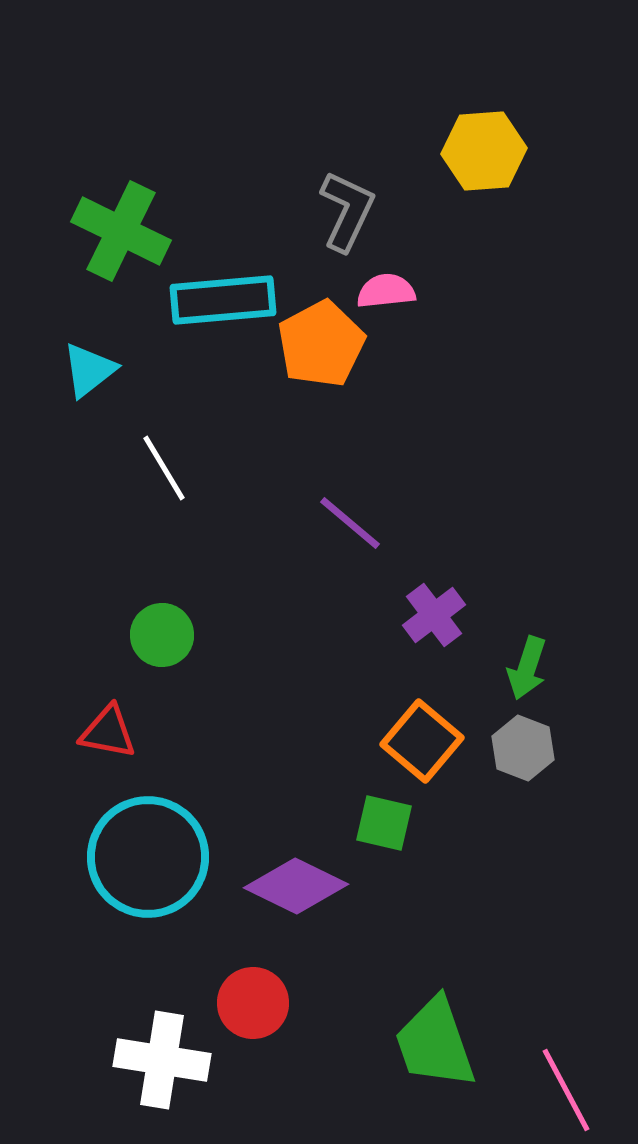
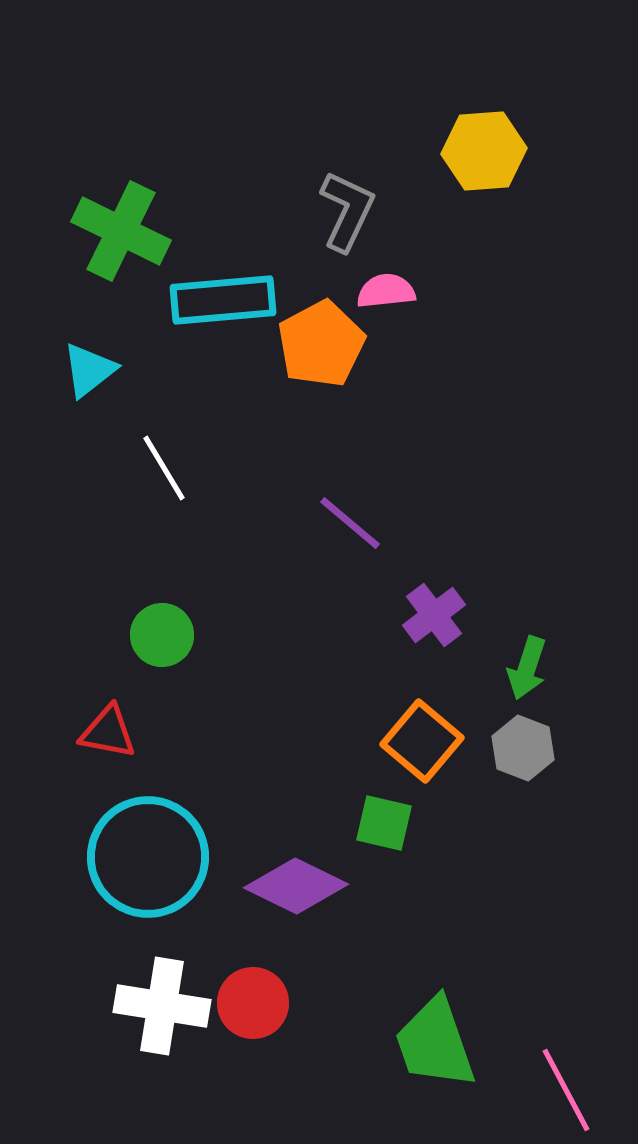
white cross: moved 54 px up
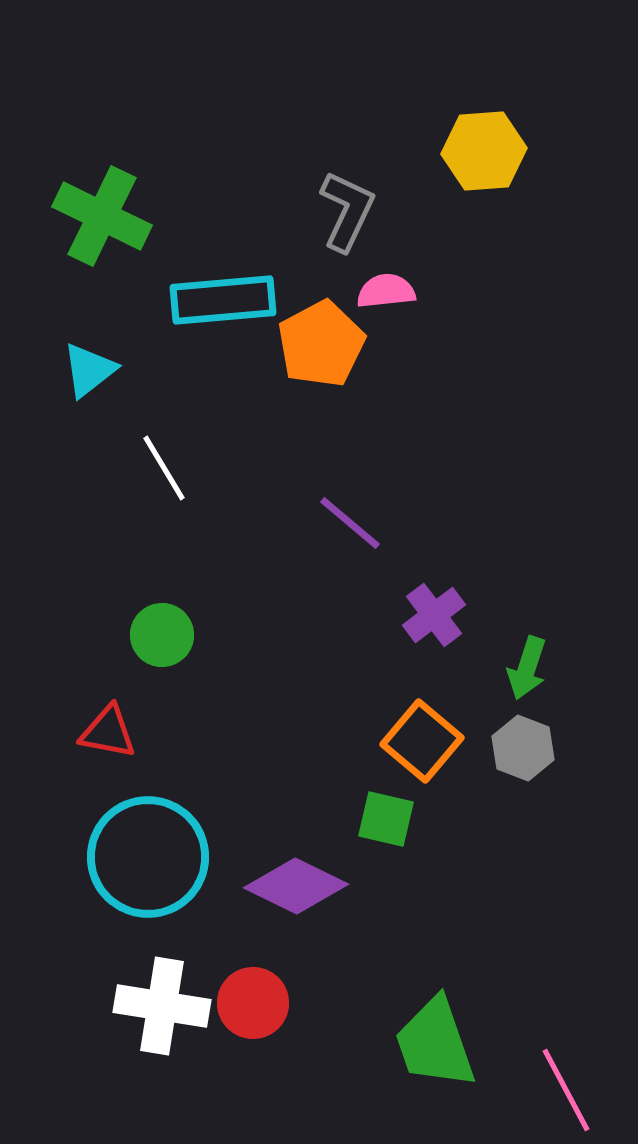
green cross: moved 19 px left, 15 px up
green square: moved 2 px right, 4 px up
